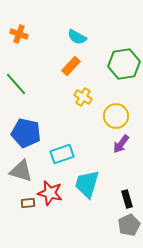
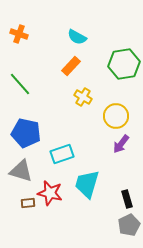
green line: moved 4 px right
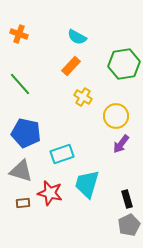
brown rectangle: moved 5 px left
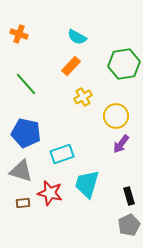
green line: moved 6 px right
yellow cross: rotated 30 degrees clockwise
black rectangle: moved 2 px right, 3 px up
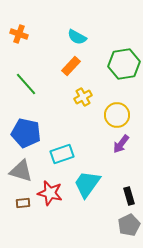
yellow circle: moved 1 px right, 1 px up
cyan trapezoid: rotated 20 degrees clockwise
